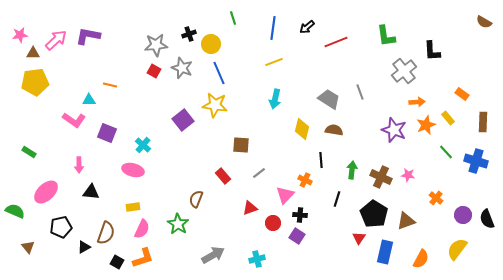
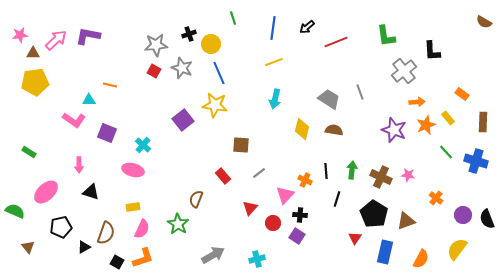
black line at (321, 160): moved 5 px right, 11 px down
black triangle at (91, 192): rotated 12 degrees clockwise
red triangle at (250, 208): rotated 28 degrees counterclockwise
red triangle at (359, 238): moved 4 px left
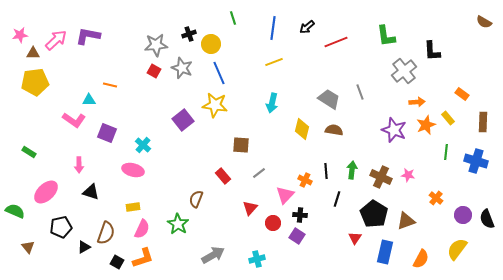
cyan arrow at (275, 99): moved 3 px left, 4 px down
green line at (446, 152): rotated 49 degrees clockwise
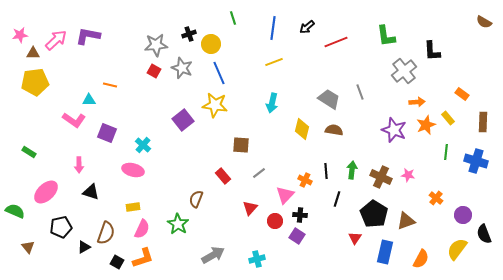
black semicircle at (487, 219): moved 3 px left, 15 px down
red circle at (273, 223): moved 2 px right, 2 px up
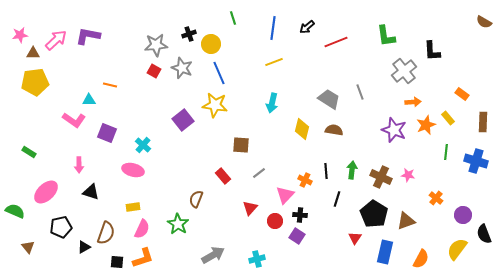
orange arrow at (417, 102): moved 4 px left
black square at (117, 262): rotated 24 degrees counterclockwise
